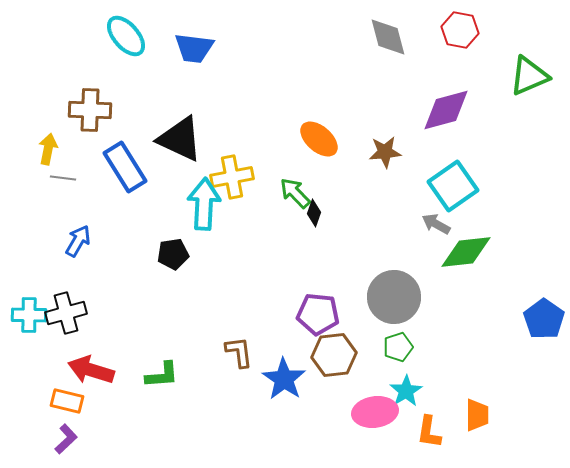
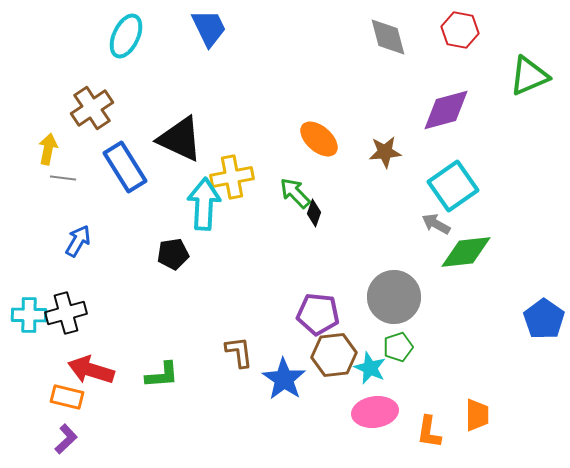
cyan ellipse: rotated 66 degrees clockwise
blue trapezoid: moved 15 px right, 20 px up; rotated 123 degrees counterclockwise
brown cross: moved 2 px right, 2 px up; rotated 36 degrees counterclockwise
cyan star: moved 36 px left, 23 px up; rotated 16 degrees counterclockwise
orange rectangle: moved 4 px up
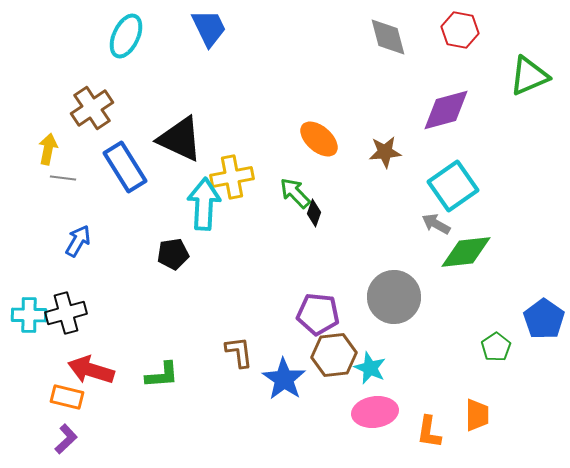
green pentagon: moved 98 px right; rotated 16 degrees counterclockwise
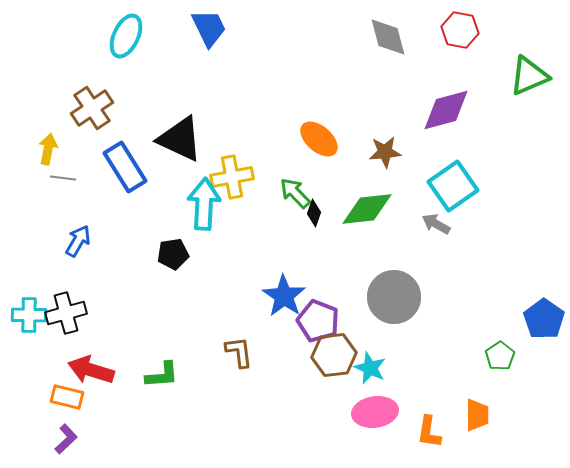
green diamond: moved 99 px left, 43 px up
purple pentagon: moved 7 px down; rotated 15 degrees clockwise
green pentagon: moved 4 px right, 9 px down
blue star: moved 83 px up
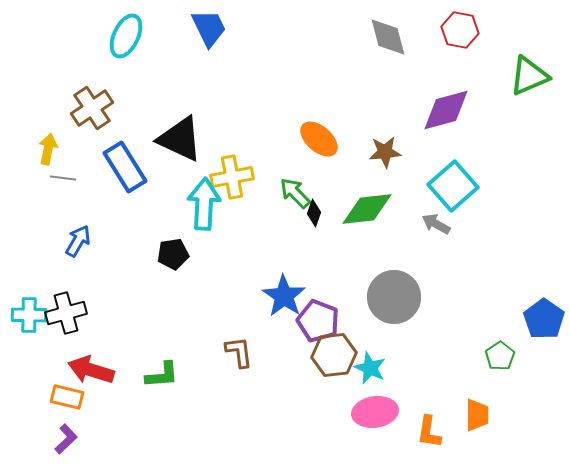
cyan square: rotated 6 degrees counterclockwise
